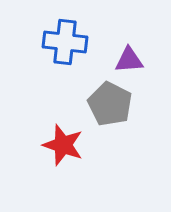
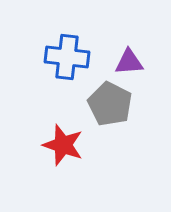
blue cross: moved 2 px right, 15 px down
purple triangle: moved 2 px down
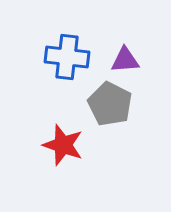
purple triangle: moved 4 px left, 2 px up
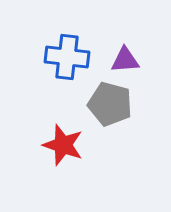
gray pentagon: rotated 12 degrees counterclockwise
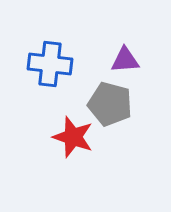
blue cross: moved 17 px left, 7 px down
red star: moved 10 px right, 8 px up
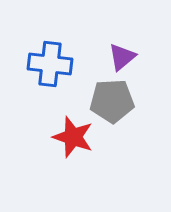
purple triangle: moved 3 px left, 3 px up; rotated 36 degrees counterclockwise
gray pentagon: moved 2 px right, 3 px up; rotated 18 degrees counterclockwise
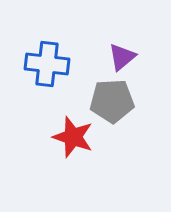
blue cross: moved 3 px left
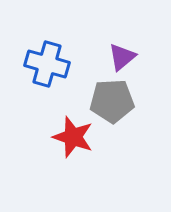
blue cross: rotated 9 degrees clockwise
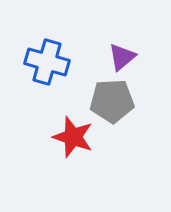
blue cross: moved 2 px up
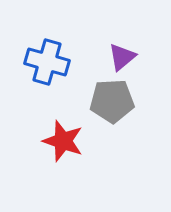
red star: moved 10 px left, 4 px down
